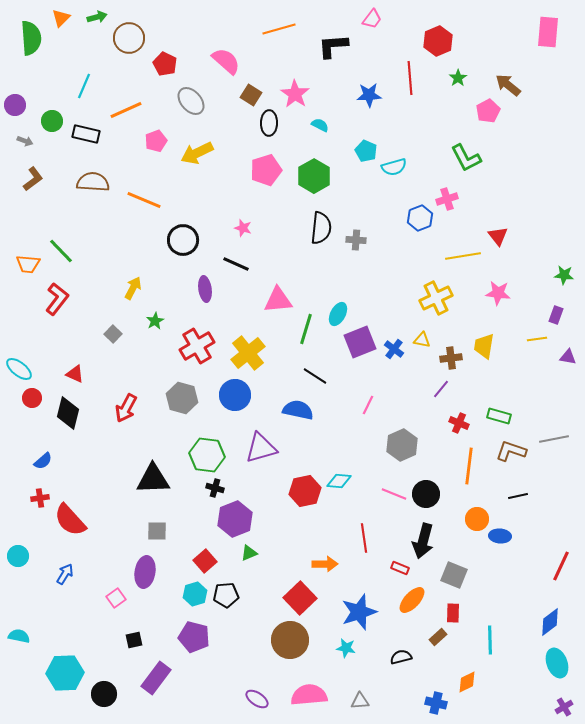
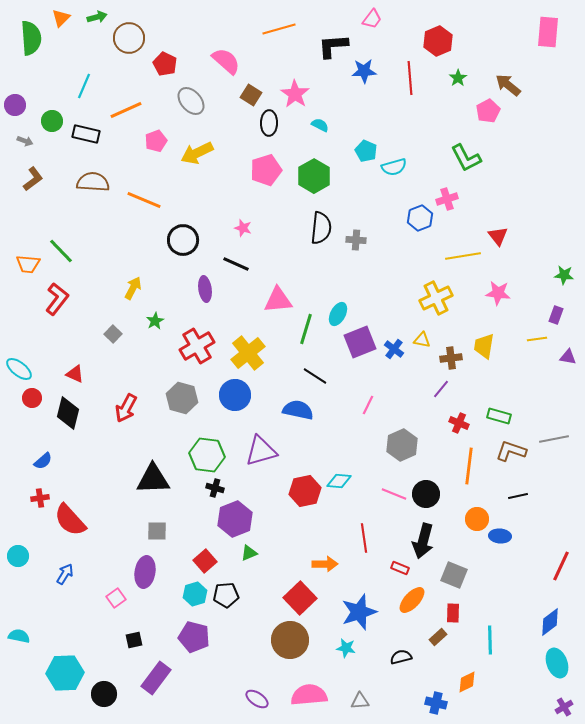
blue star at (369, 95): moved 5 px left, 24 px up
purple triangle at (261, 448): moved 3 px down
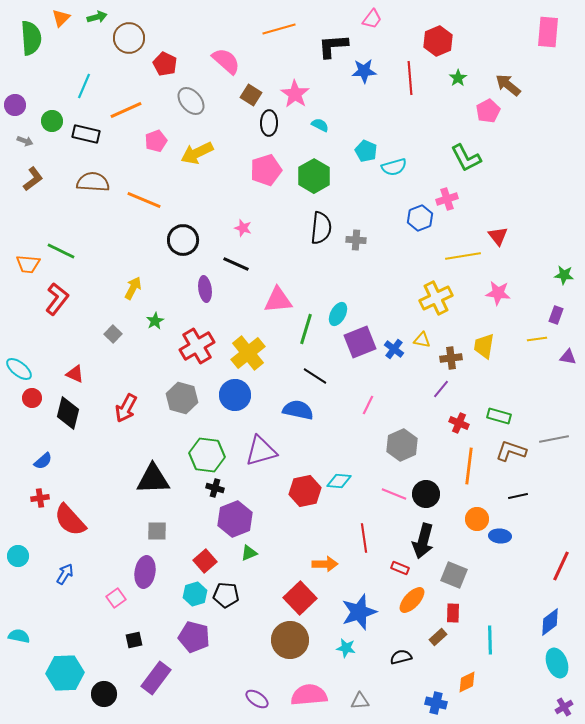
green line at (61, 251): rotated 20 degrees counterclockwise
black pentagon at (226, 595): rotated 10 degrees clockwise
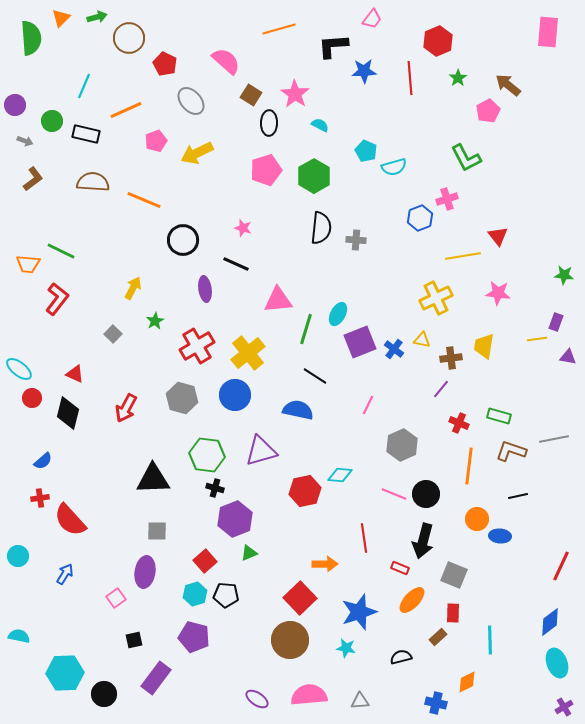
purple rectangle at (556, 315): moved 7 px down
cyan diamond at (339, 481): moved 1 px right, 6 px up
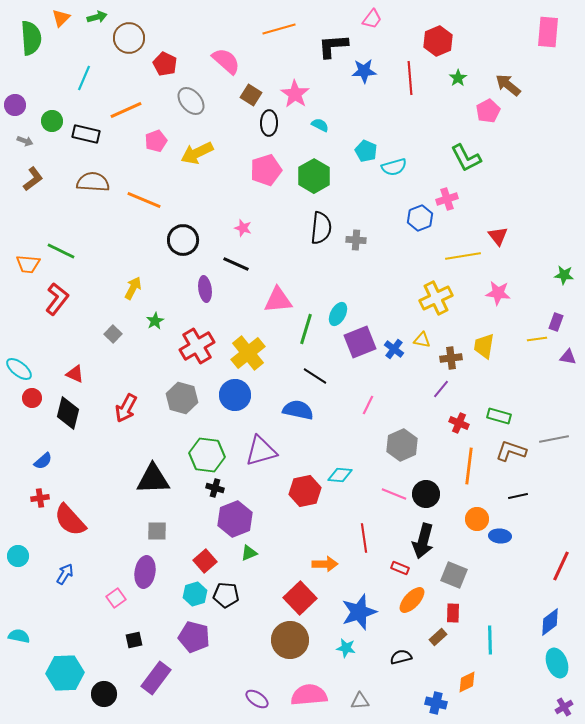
cyan line at (84, 86): moved 8 px up
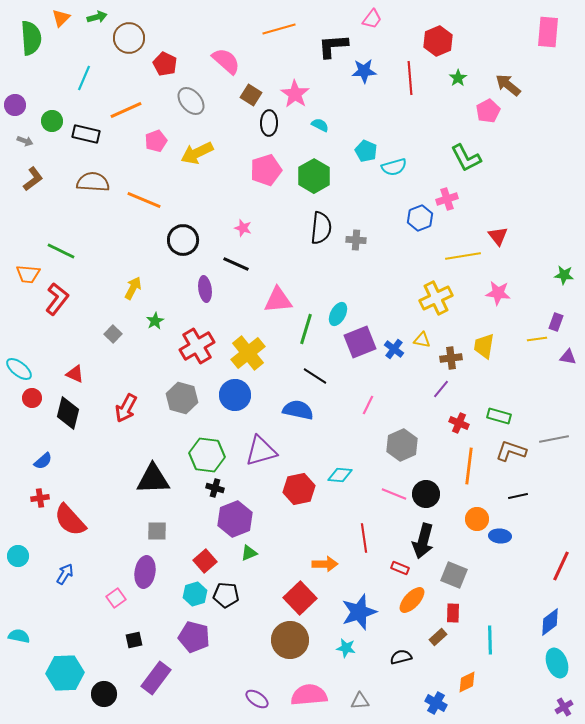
orange trapezoid at (28, 264): moved 10 px down
red hexagon at (305, 491): moved 6 px left, 2 px up
blue cross at (436, 703): rotated 15 degrees clockwise
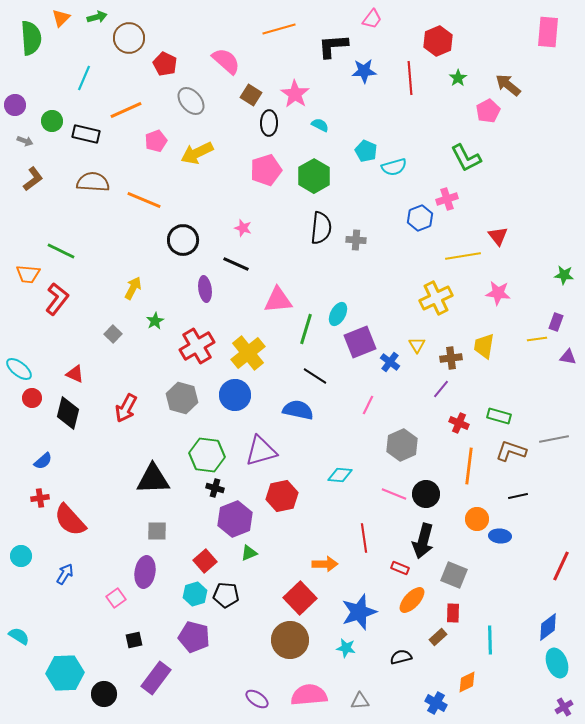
yellow triangle at (422, 340): moved 5 px left, 5 px down; rotated 48 degrees clockwise
blue cross at (394, 349): moved 4 px left, 13 px down
red hexagon at (299, 489): moved 17 px left, 7 px down
cyan circle at (18, 556): moved 3 px right
blue diamond at (550, 622): moved 2 px left, 5 px down
cyan semicircle at (19, 636): rotated 20 degrees clockwise
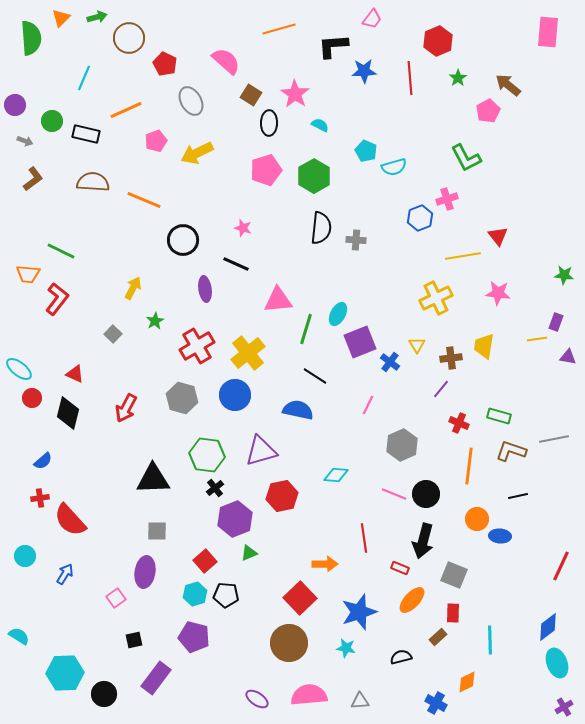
gray ellipse at (191, 101): rotated 12 degrees clockwise
cyan diamond at (340, 475): moved 4 px left
black cross at (215, 488): rotated 36 degrees clockwise
cyan circle at (21, 556): moved 4 px right
brown circle at (290, 640): moved 1 px left, 3 px down
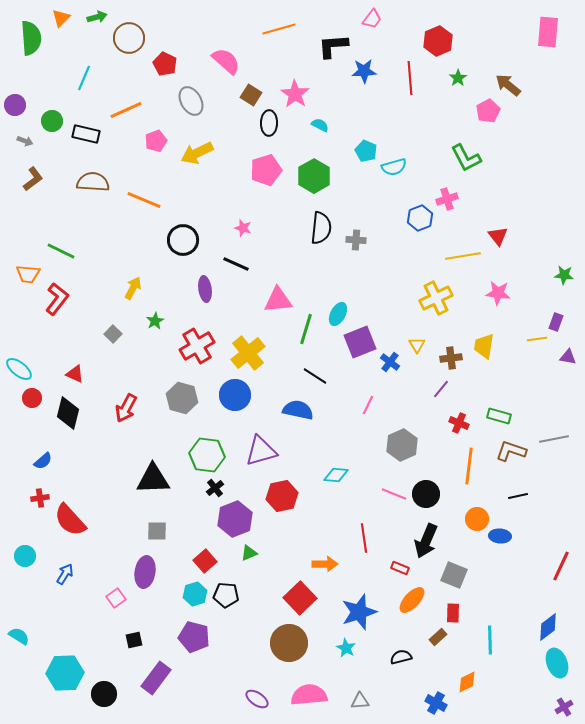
black arrow at (423, 541): moved 3 px right; rotated 8 degrees clockwise
cyan star at (346, 648): rotated 18 degrees clockwise
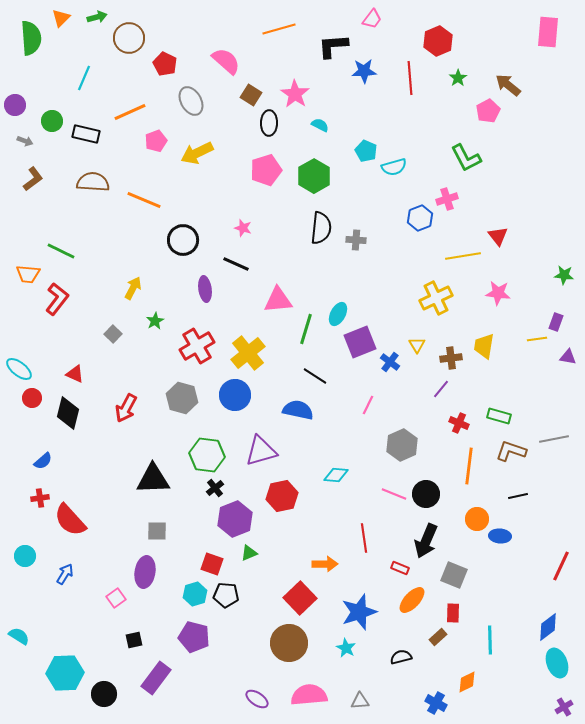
orange line at (126, 110): moved 4 px right, 2 px down
red square at (205, 561): moved 7 px right, 3 px down; rotated 30 degrees counterclockwise
